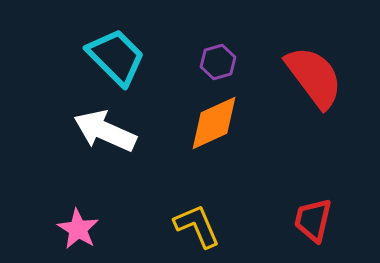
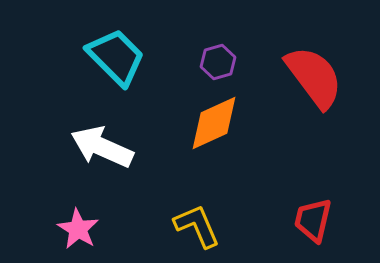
white arrow: moved 3 px left, 16 px down
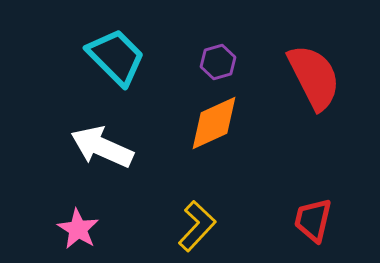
red semicircle: rotated 10 degrees clockwise
yellow L-shape: rotated 66 degrees clockwise
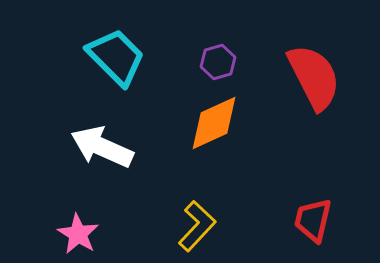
pink star: moved 5 px down
